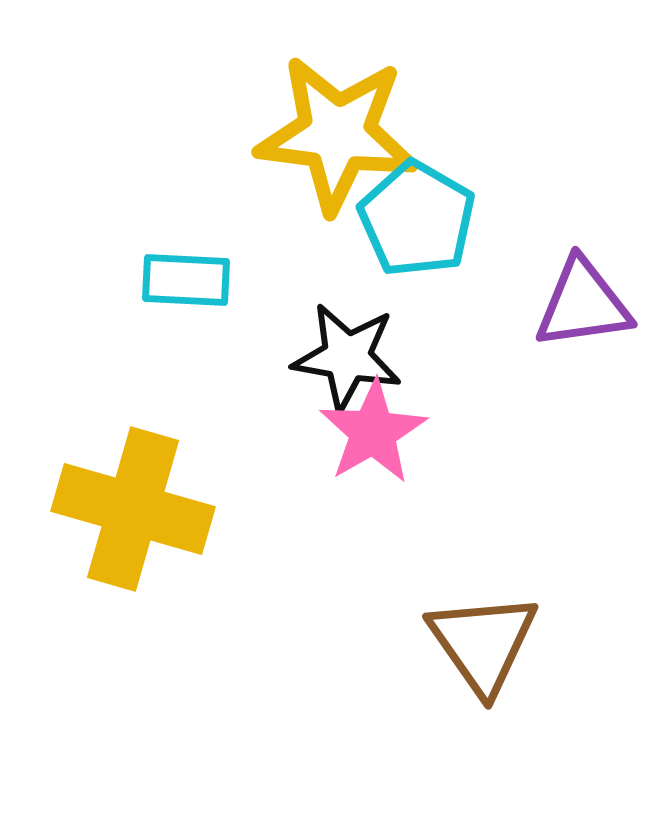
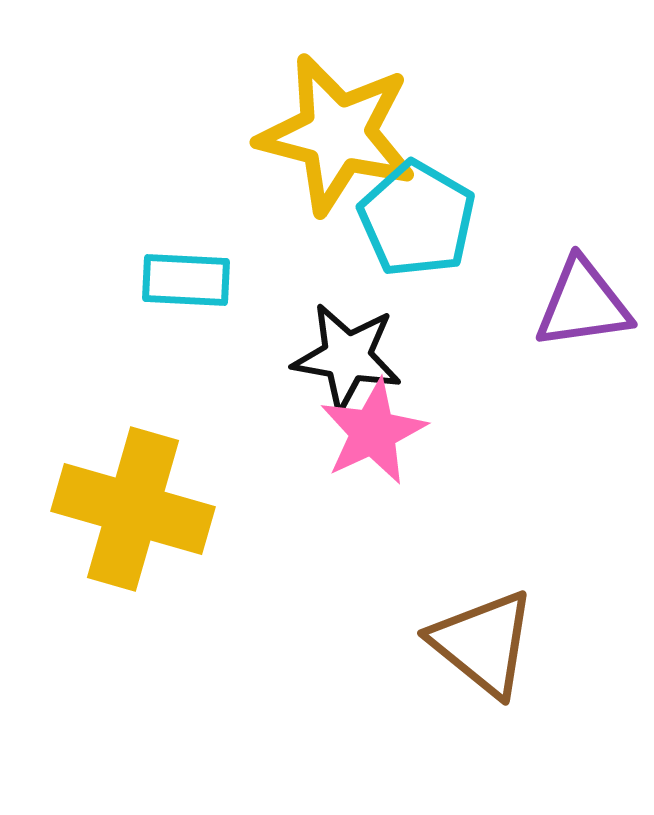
yellow star: rotated 7 degrees clockwise
pink star: rotated 5 degrees clockwise
brown triangle: rotated 16 degrees counterclockwise
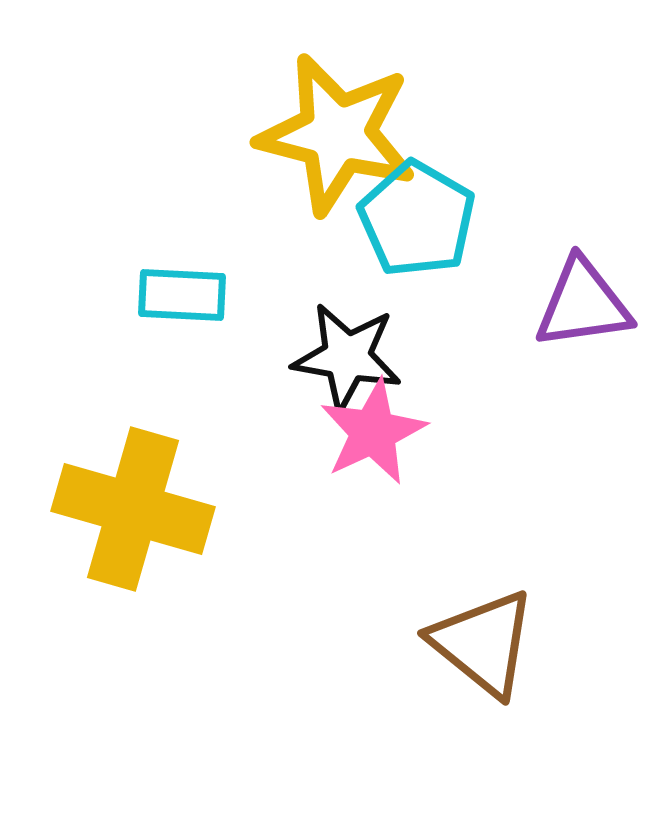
cyan rectangle: moved 4 px left, 15 px down
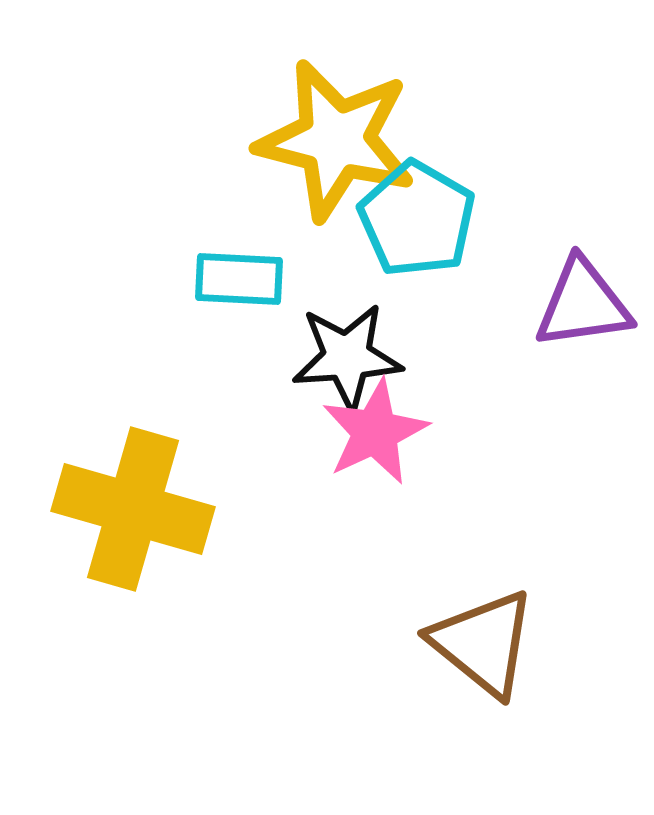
yellow star: moved 1 px left, 6 px down
cyan rectangle: moved 57 px right, 16 px up
black star: rotated 14 degrees counterclockwise
pink star: moved 2 px right
